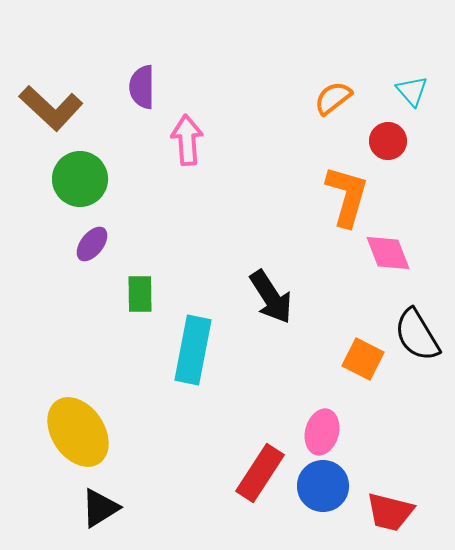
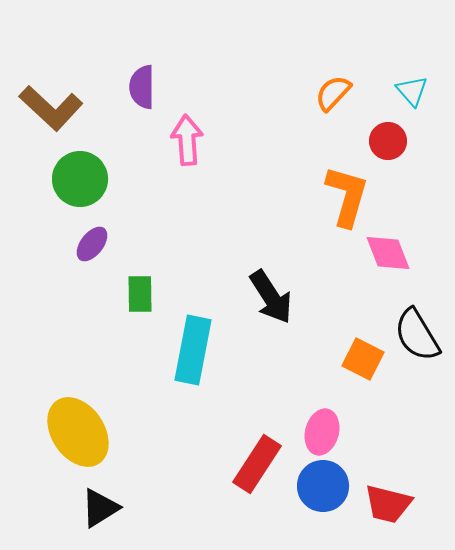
orange semicircle: moved 5 px up; rotated 9 degrees counterclockwise
red rectangle: moved 3 px left, 9 px up
red trapezoid: moved 2 px left, 8 px up
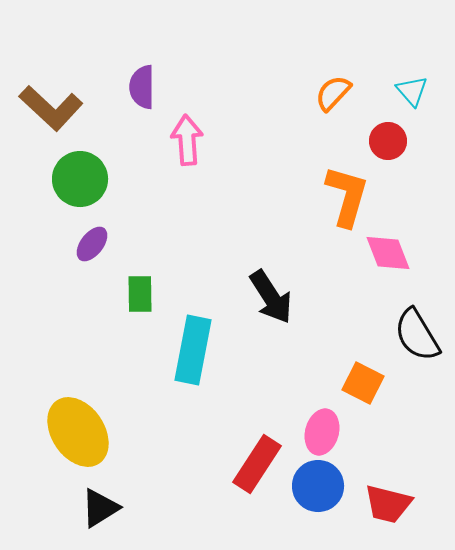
orange square: moved 24 px down
blue circle: moved 5 px left
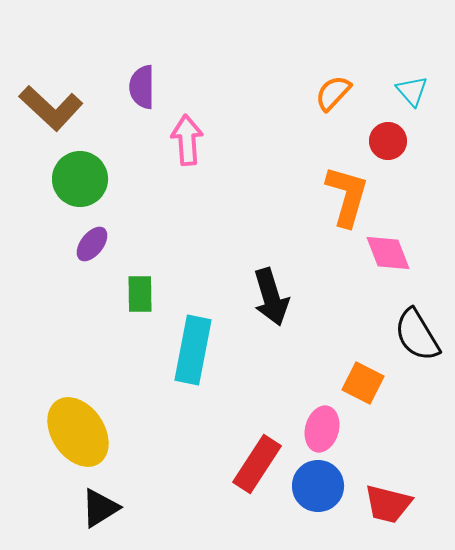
black arrow: rotated 16 degrees clockwise
pink ellipse: moved 3 px up
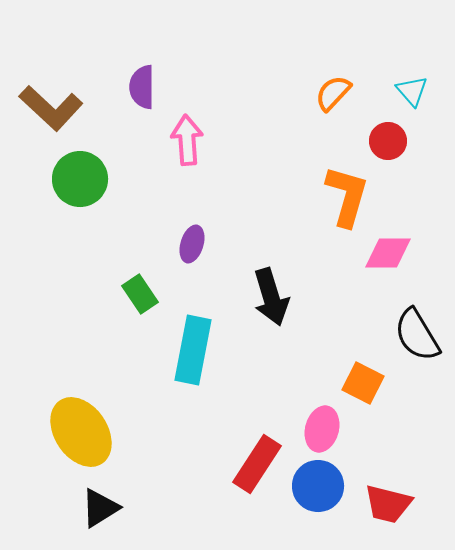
purple ellipse: moved 100 px right; rotated 21 degrees counterclockwise
pink diamond: rotated 69 degrees counterclockwise
green rectangle: rotated 33 degrees counterclockwise
yellow ellipse: moved 3 px right
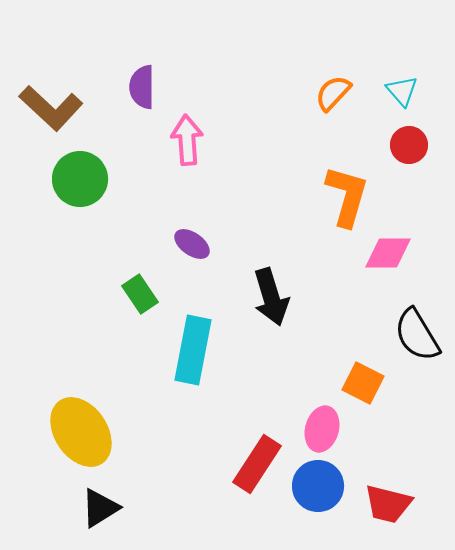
cyan triangle: moved 10 px left
red circle: moved 21 px right, 4 px down
purple ellipse: rotated 72 degrees counterclockwise
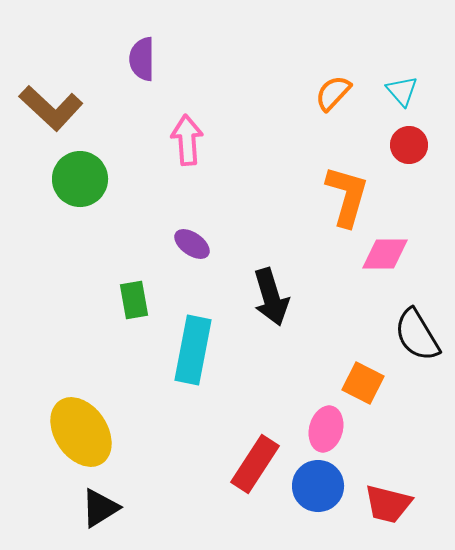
purple semicircle: moved 28 px up
pink diamond: moved 3 px left, 1 px down
green rectangle: moved 6 px left, 6 px down; rotated 24 degrees clockwise
pink ellipse: moved 4 px right
red rectangle: moved 2 px left
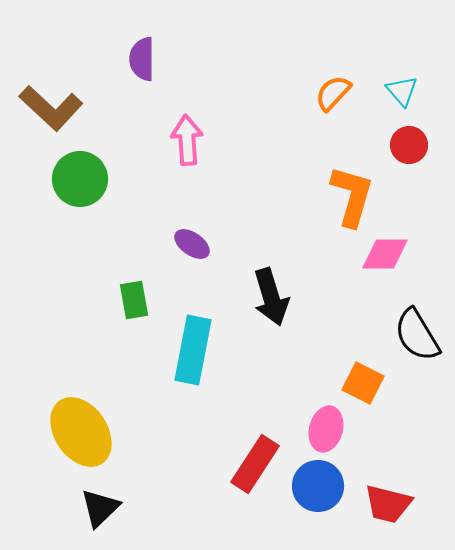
orange L-shape: moved 5 px right
black triangle: rotated 12 degrees counterclockwise
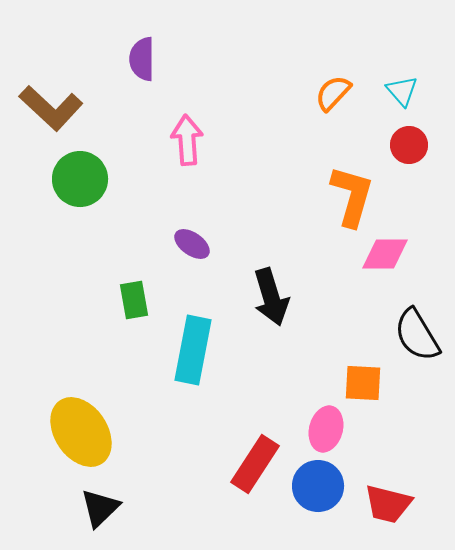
orange square: rotated 24 degrees counterclockwise
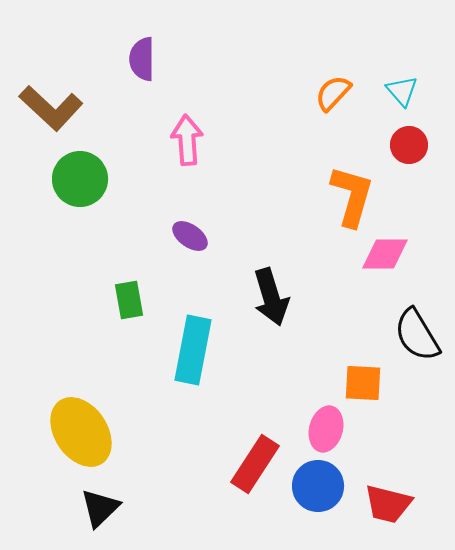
purple ellipse: moved 2 px left, 8 px up
green rectangle: moved 5 px left
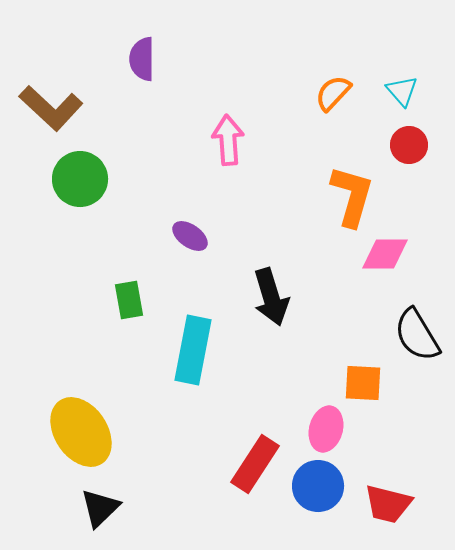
pink arrow: moved 41 px right
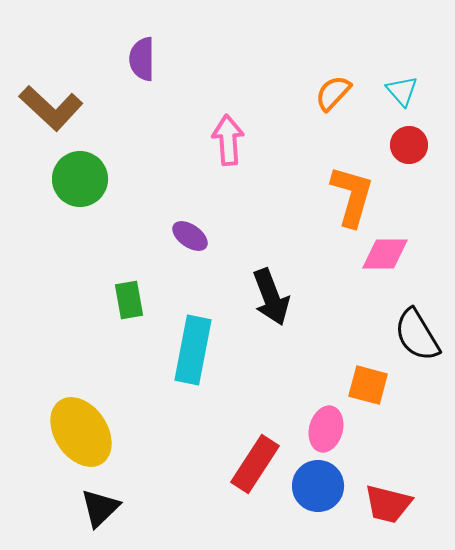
black arrow: rotated 4 degrees counterclockwise
orange square: moved 5 px right, 2 px down; rotated 12 degrees clockwise
